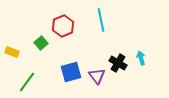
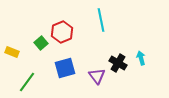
red hexagon: moved 1 px left, 6 px down
blue square: moved 6 px left, 4 px up
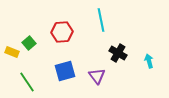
red hexagon: rotated 20 degrees clockwise
green square: moved 12 px left
cyan arrow: moved 8 px right, 3 px down
black cross: moved 10 px up
blue square: moved 3 px down
green line: rotated 70 degrees counterclockwise
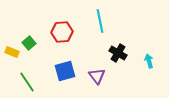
cyan line: moved 1 px left, 1 px down
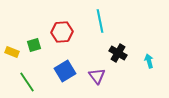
green square: moved 5 px right, 2 px down; rotated 24 degrees clockwise
blue square: rotated 15 degrees counterclockwise
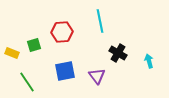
yellow rectangle: moved 1 px down
blue square: rotated 20 degrees clockwise
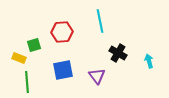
yellow rectangle: moved 7 px right, 5 px down
blue square: moved 2 px left, 1 px up
green line: rotated 30 degrees clockwise
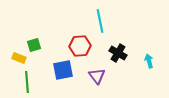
red hexagon: moved 18 px right, 14 px down
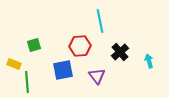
black cross: moved 2 px right, 1 px up; rotated 18 degrees clockwise
yellow rectangle: moved 5 px left, 6 px down
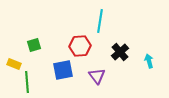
cyan line: rotated 20 degrees clockwise
